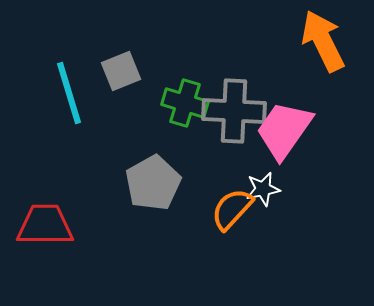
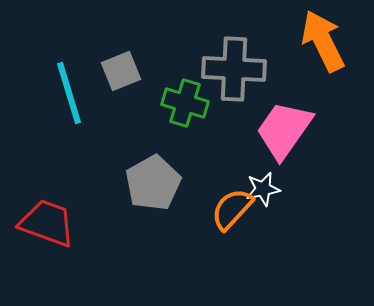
gray cross: moved 42 px up
red trapezoid: moved 2 px right, 2 px up; rotated 20 degrees clockwise
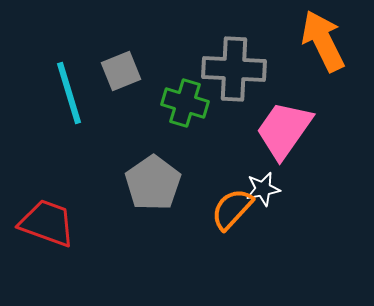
gray pentagon: rotated 6 degrees counterclockwise
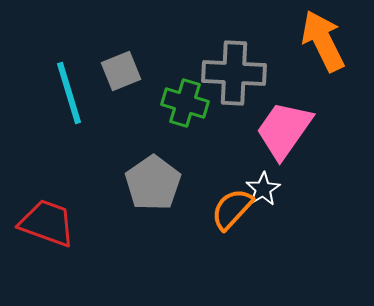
gray cross: moved 4 px down
white star: rotated 20 degrees counterclockwise
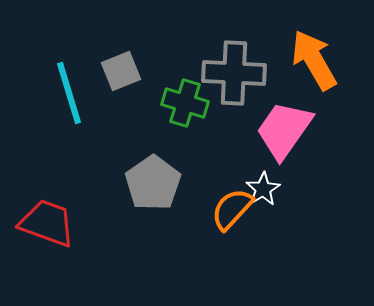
orange arrow: moved 9 px left, 19 px down; rotated 4 degrees counterclockwise
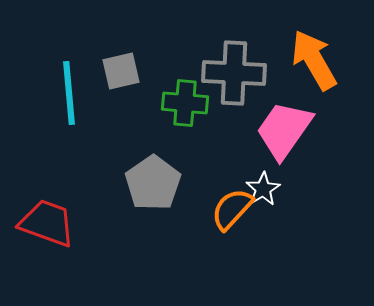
gray square: rotated 9 degrees clockwise
cyan line: rotated 12 degrees clockwise
green cross: rotated 12 degrees counterclockwise
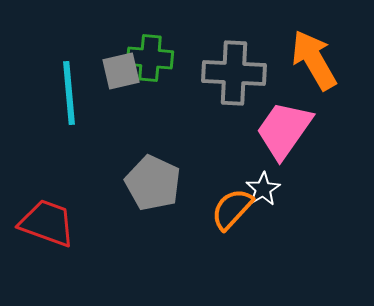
green cross: moved 35 px left, 45 px up
gray pentagon: rotated 12 degrees counterclockwise
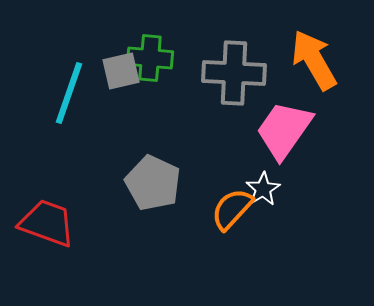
cyan line: rotated 24 degrees clockwise
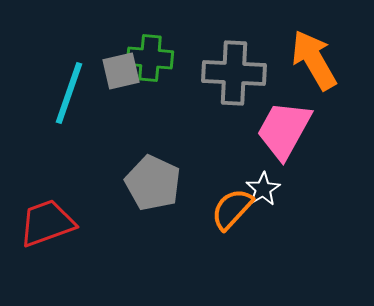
pink trapezoid: rotated 6 degrees counterclockwise
red trapezoid: rotated 40 degrees counterclockwise
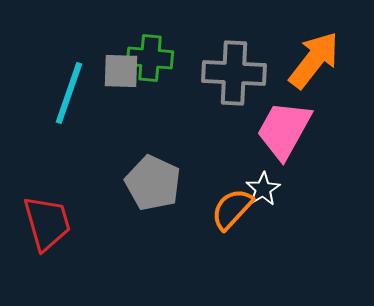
orange arrow: rotated 68 degrees clockwise
gray square: rotated 15 degrees clockwise
red trapezoid: rotated 94 degrees clockwise
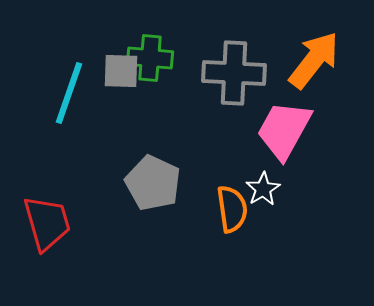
orange semicircle: rotated 129 degrees clockwise
